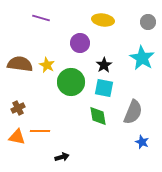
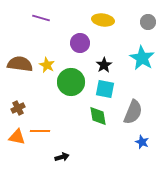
cyan square: moved 1 px right, 1 px down
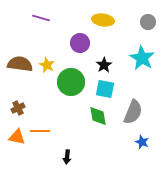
black arrow: moved 5 px right; rotated 112 degrees clockwise
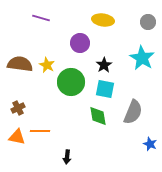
blue star: moved 8 px right, 2 px down
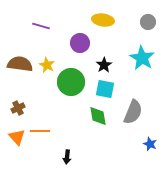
purple line: moved 8 px down
orange triangle: rotated 36 degrees clockwise
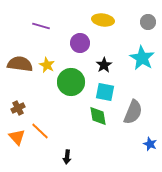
cyan square: moved 3 px down
orange line: rotated 42 degrees clockwise
